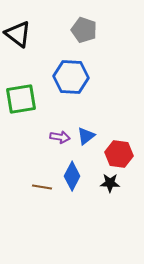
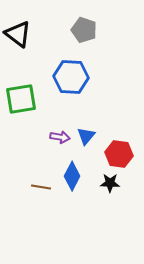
blue triangle: rotated 12 degrees counterclockwise
brown line: moved 1 px left
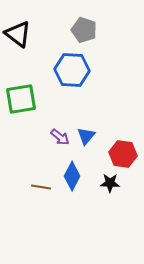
blue hexagon: moved 1 px right, 7 px up
purple arrow: rotated 30 degrees clockwise
red hexagon: moved 4 px right
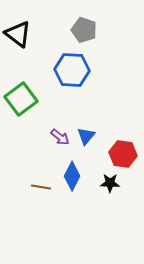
green square: rotated 28 degrees counterclockwise
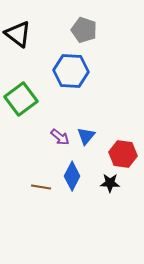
blue hexagon: moved 1 px left, 1 px down
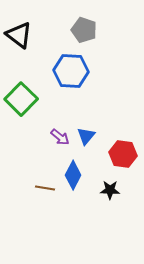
black triangle: moved 1 px right, 1 px down
green square: rotated 8 degrees counterclockwise
blue diamond: moved 1 px right, 1 px up
black star: moved 7 px down
brown line: moved 4 px right, 1 px down
